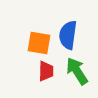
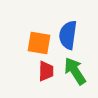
green arrow: moved 2 px left
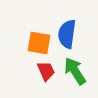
blue semicircle: moved 1 px left, 1 px up
red trapezoid: rotated 25 degrees counterclockwise
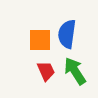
orange square: moved 1 px right, 3 px up; rotated 10 degrees counterclockwise
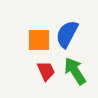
blue semicircle: rotated 20 degrees clockwise
orange square: moved 1 px left
